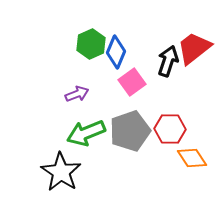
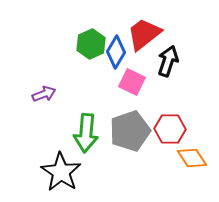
red trapezoid: moved 50 px left, 14 px up
blue diamond: rotated 8 degrees clockwise
pink square: rotated 28 degrees counterclockwise
purple arrow: moved 33 px left
green arrow: rotated 63 degrees counterclockwise
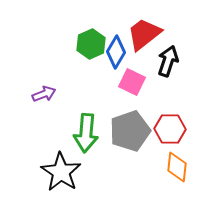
orange diamond: moved 15 px left, 9 px down; rotated 40 degrees clockwise
